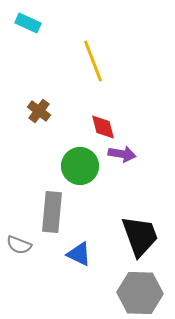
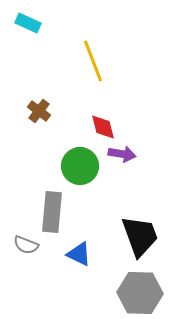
gray semicircle: moved 7 px right
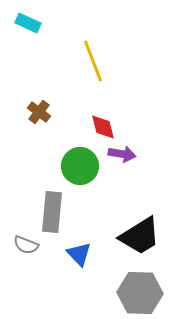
brown cross: moved 1 px down
black trapezoid: rotated 78 degrees clockwise
blue triangle: rotated 20 degrees clockwise
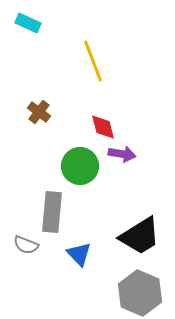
gray hexagon: rotated 21 degrees clockwise
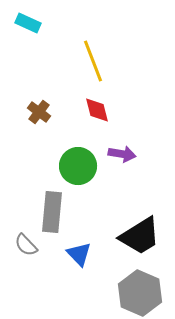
red diamond: moved 6 px left, 17 px up
green circle: moved 2 px left
gray semicircle: rotated 25 degrees clockwise
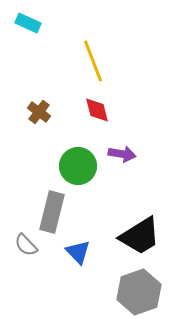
gray rectangle: rotated 9 degrees clockwise
blue triangle: moved 1 px left, 2 px up
gray hexagon: moved 1 px left, 1 px up; rotated 18 degrees clockwise
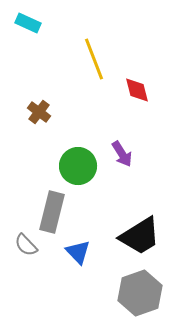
yellow line: moved 1 px right, 2 px up
red diamond: moved 40 px right, 20 px up
purple arrow: rotated 48 degrees clockwise
gray hexagon: moved 1 px right, 1 px down
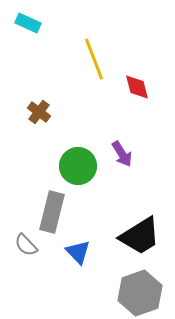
red diamond: moved 3 px up
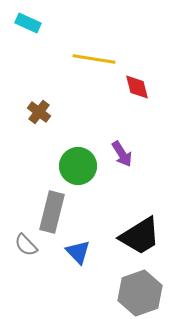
yellow line: rotated 60 degrees counterclockwise
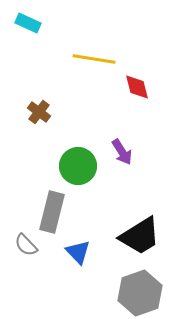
purple arrow: moved 2 px up
